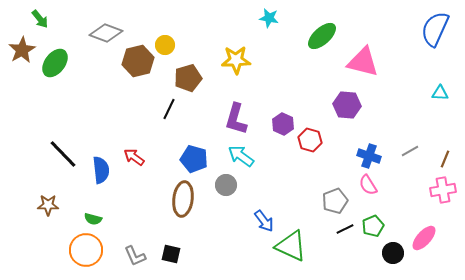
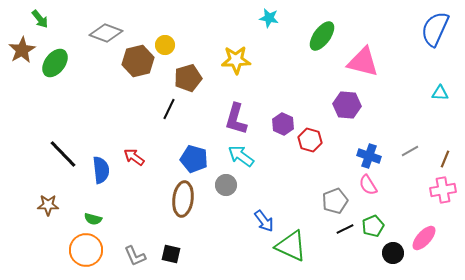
green ellipse at (322, 36): rotated 12 degrees counterclockwise
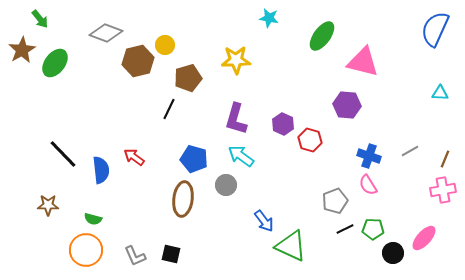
green pentagon at (373, 226): moved 3 px down; rotated 25 degrees clockwise
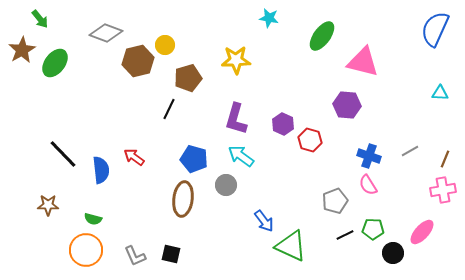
black line at (345, 229): moved 6 px down
pink ellipse at (424, 238): moved 2 px left, 6 px up
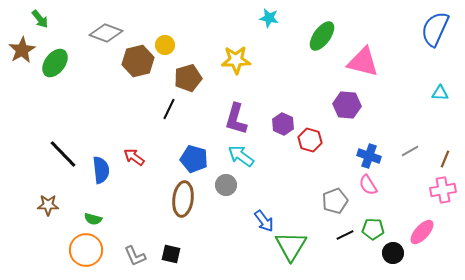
green triangle at (291, 246): rotated 36 degrees clockwise
